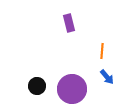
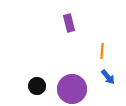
blue arrow: moved 1 px right
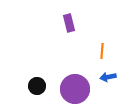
blue arrow: rotated 119 degrees clockwise
purple circle: moved 3 px right
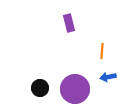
black circle: moved 3 px right, 2 px down
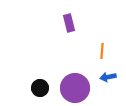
purple circle: moved 1 px up
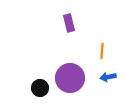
purple circle: moved 5 px left, 10 px up
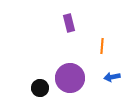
orange line: moved 5 px up
blue arrow: moved 4 px right
